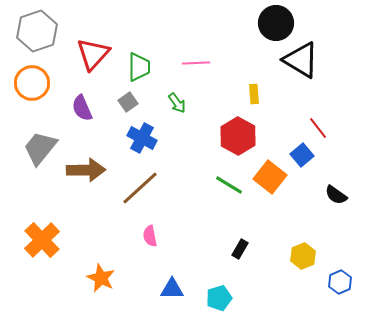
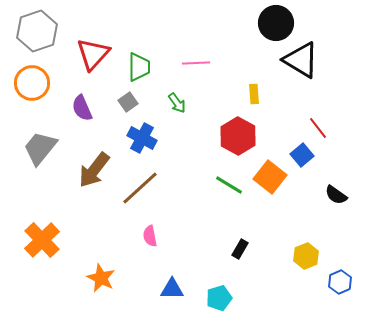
brown arrow: moved 8 px right; rotated 129 degrees clockwise
yellow hexagon: moved 3 px right
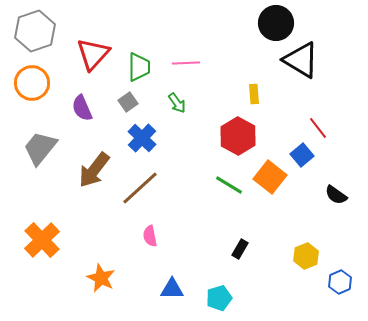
gray hexagon: moved 2 px left
pink line: moved 10 px left
blue cross: rotated 16 degrees clockwise
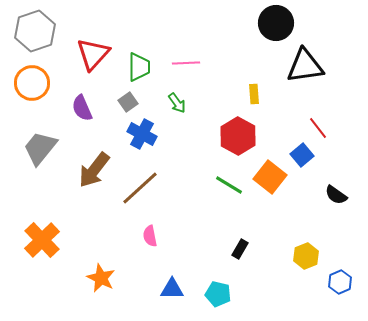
black triangle: moved 4 px right, 6 px down; rotated 39 degrees counterclockwise
blue cross: moved 4 px up; rotated 16 degrees counterclockwise
cyan pentagon: moved 1 px left, 4 px up; rotated 30 degrees clockwise
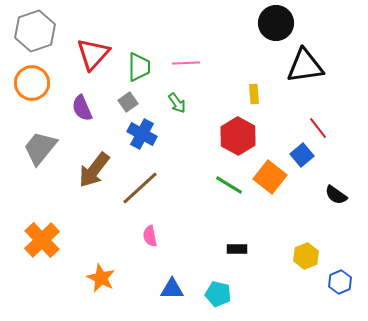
black rectangle: moved 3 px left; rotated 60 degrees clockwise
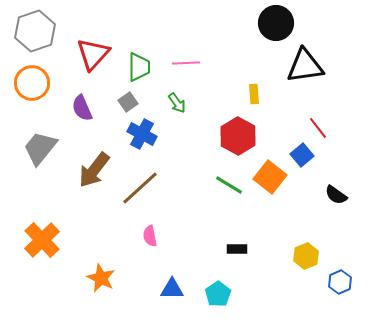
cyan pentagon: rotated 25 degrees clockwise
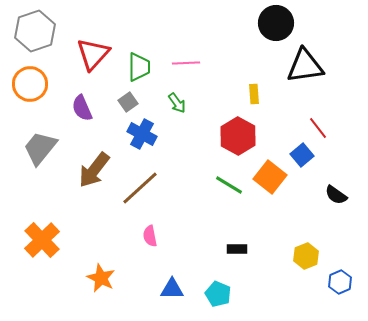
orange circle: moved 2 px left, 1 px down
cyan pentagon: rotated 15 degrees counterclockwise
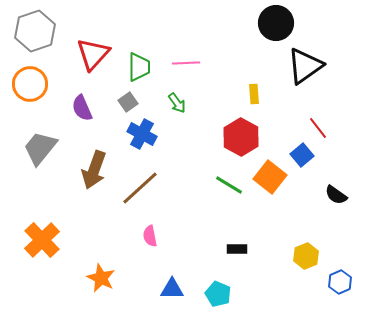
black triangle: rotated 27 degrees counterclockwise
red hexagon: moved 3 px right, 1 px down
brown arrow: rotated 18 degrees counterclockwise
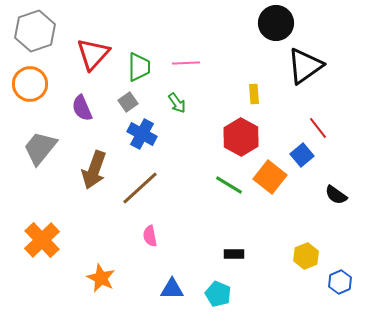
black rectangle: moved 3 px left, 5 px down
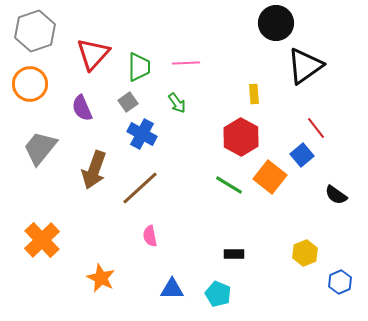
red line: moved 2 px left
yellow hexagon: moved 1 px left, 3 px up
